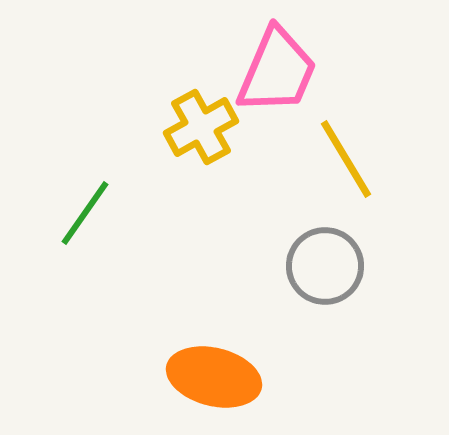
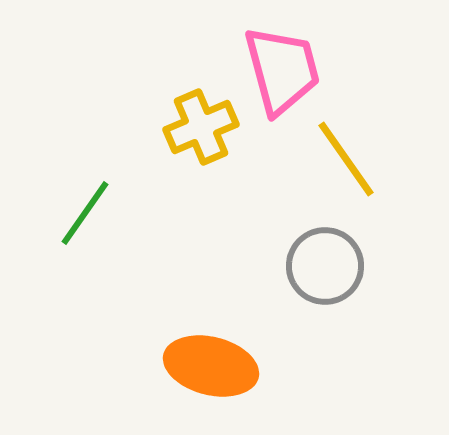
pink trapezoid: moved 5 px right, 1 px up; rotated 38 degrees counterclockwise
yellow cross: rotated 6 degrees clockwise
yellow line: rotated 4 degrees counterclockwise
orange ellipse: moved 3 px left, 11 px up
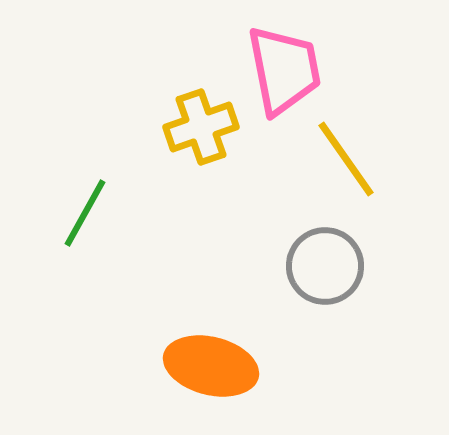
pink trapezoid: moved 2 px right; rotated 4 degrees clockwise
yellow cross: rotated 4 degrees clockwise
green line: rotated 6 degrees counterclockwise
